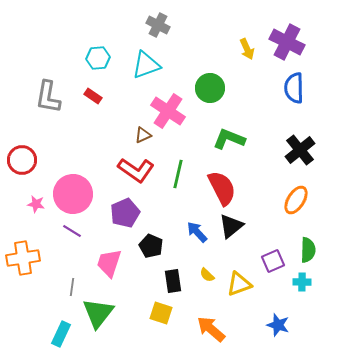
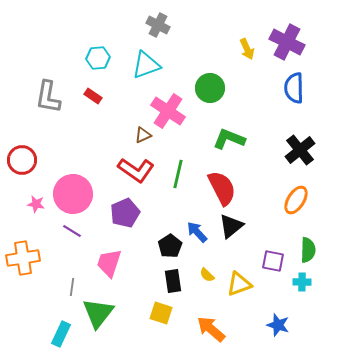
black pentagon: moved 19 px right; rotated 15 degrees clockwise
purple square: rotated 35 degrees clockwise
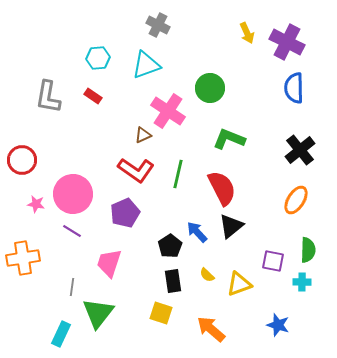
yellow arrow: moved 16 px up
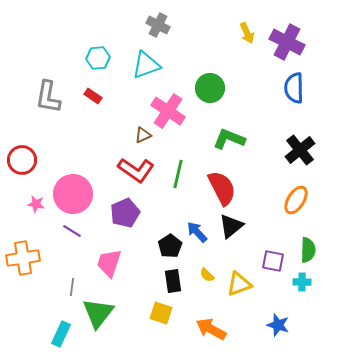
orange arrow: rotated 12 degrees counterclockwise
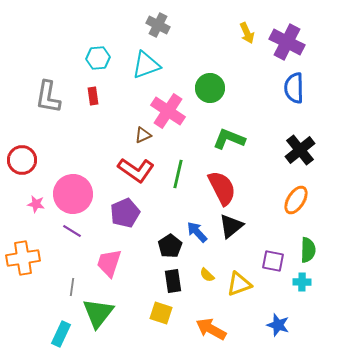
red rectangle: rotated 48 degrees clockwise
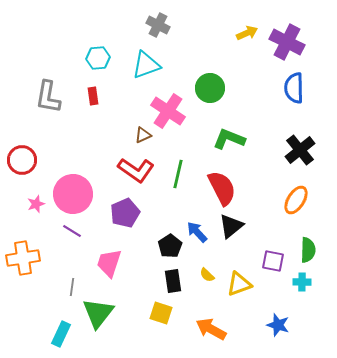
yellow arrow: rotated 90 degrees counterclockwise
pink star: rotated 30 degrees counterclockwise
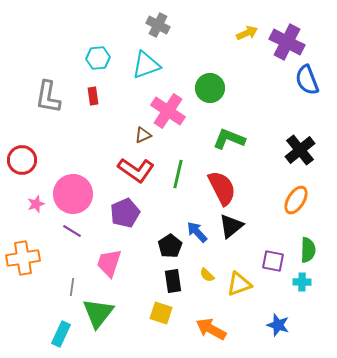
blue semicircle: moved 13 px right, 8 px up; rotated 20 degrees counterclockwise
